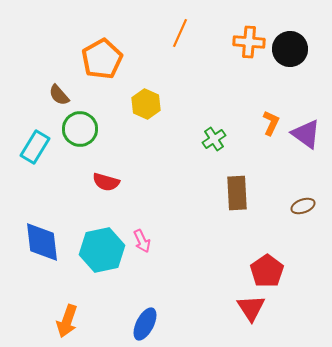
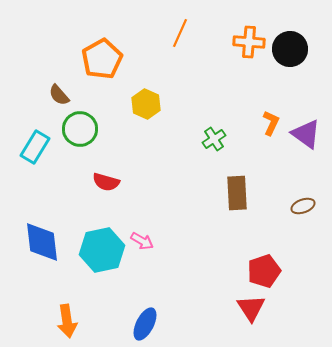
pink arrow: rotated 35 degrees counterclockwise
red pentagon: moved 3 px left; rotated 16 degrees clockwise
orange arrow: rotated 28 degrees counterclockwise
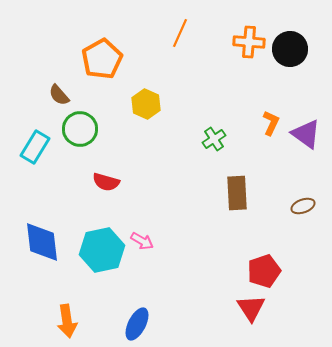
blue ellipse: moved 8 px left
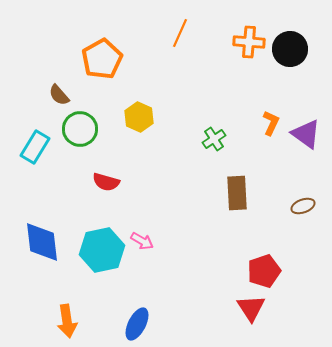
yellow hexagon: moved 7 px left, 13 px down
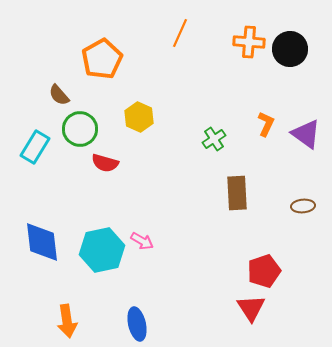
orange L-shape: moved 5 px left, 1 px down
red semicircle: moved 1 px left, 19 px up
brown ellipse: rotated 15 degrees clockwise
blue ellipse: rotated 40 degrees counterclockwise
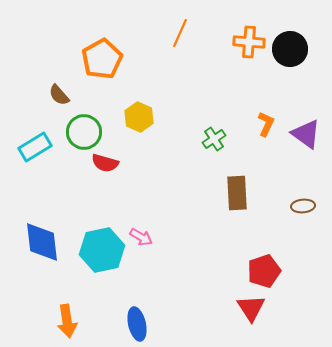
green circle: moved 4 px right, 3 px down
cyan rectangle: rotated 28 degrees clockwise
pink arrow: moved 1 px left, 4 px up
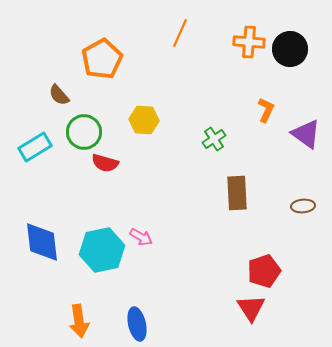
yellow hexagon: moved 5 px right, 3 px down; rotated 20 degrees counterclockwise
orange L-shape: moved 14 px up
orange arrow: moved 12 px right
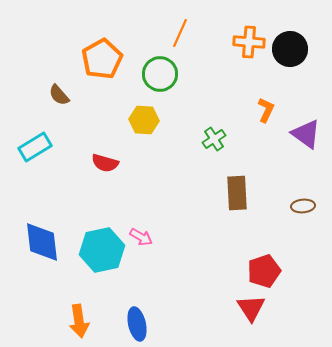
green circle: moved 76 px right, 58 px up
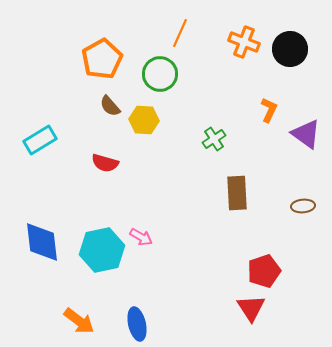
orange cross: moved 5 px left; rotated 16 degrees clockwise
brown semicircle: moved 51 px right, 11 px down
orange L-shape: moved 3 px right
cyan rectangle: moved 5 px right, 7 px up
orange arrow: rotated 44 degrees counterclockwise
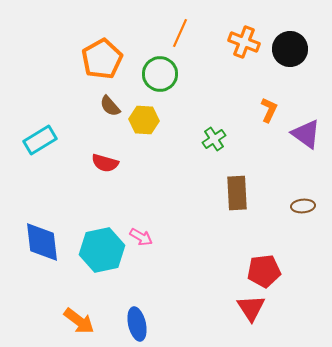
red pentagon: rotated 12 degrees clockwise
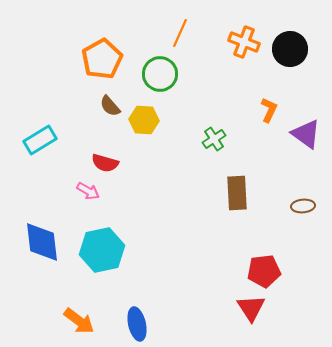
pink arrow: moved 53 px left, 46 px up
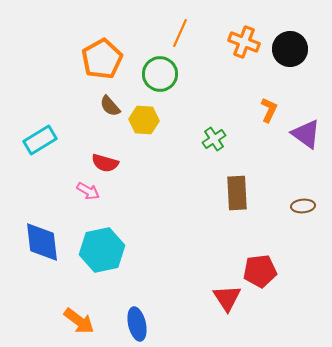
red pentagon: moved 4 px left
red triangle: moved 24 px left, 10 px up
